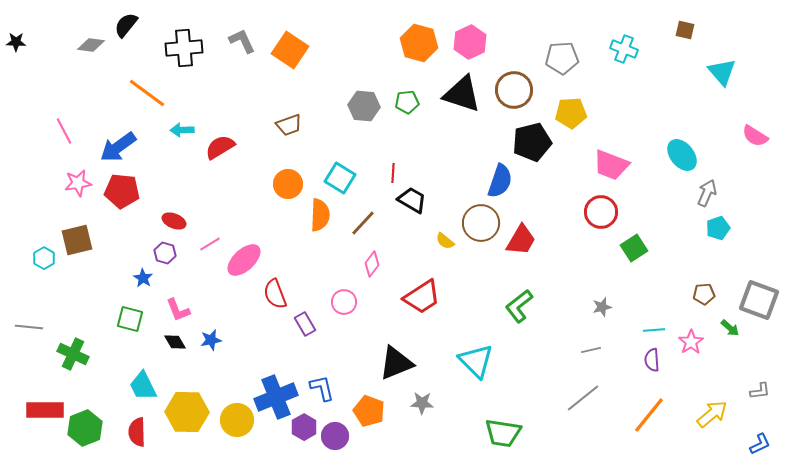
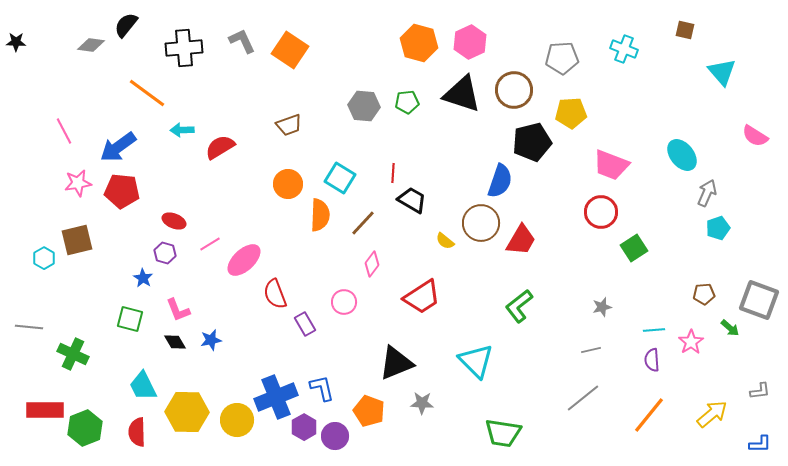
blue L-shape at (760, 444): rotated 25 degrees clockwise
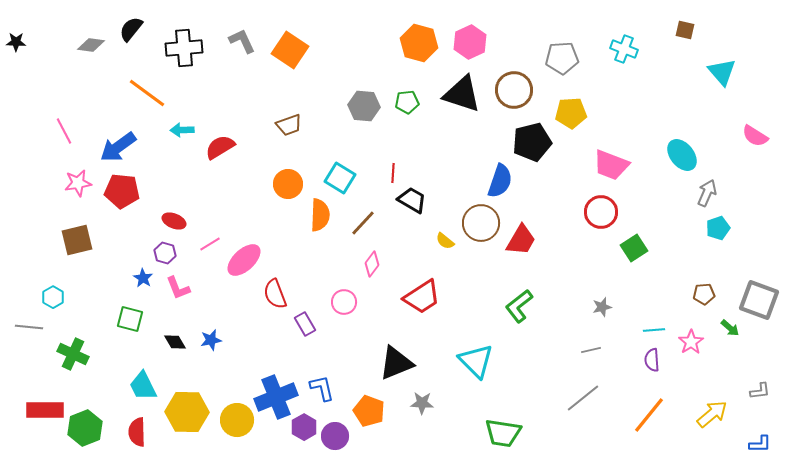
black semicircle at (126, 25): moved 5 px right, 4 px down
cyan hexagon at (44, 258): moved 9 px right, 39 px down
pink L-shape at (178, 310): moved 22 px up
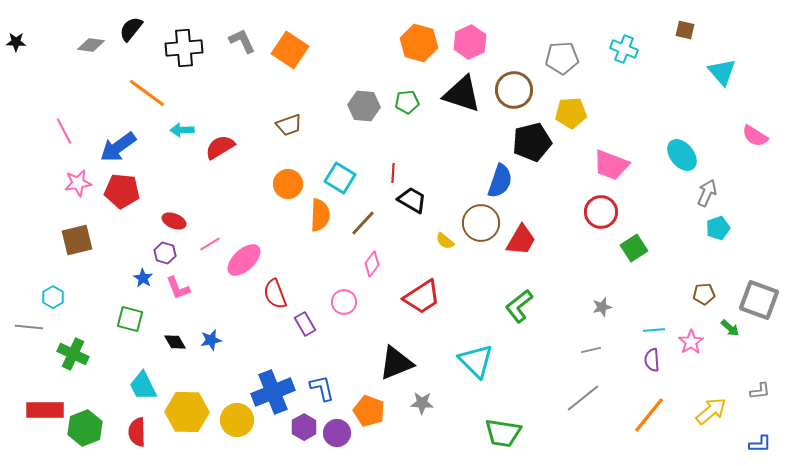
blue cross at (276, 397): moved 3 px left, 5 px up
yellow arrow at (712, 414): moved 1 px left, 3 px up
purple circle at (335, 436): moved 2 px right, 3 px up
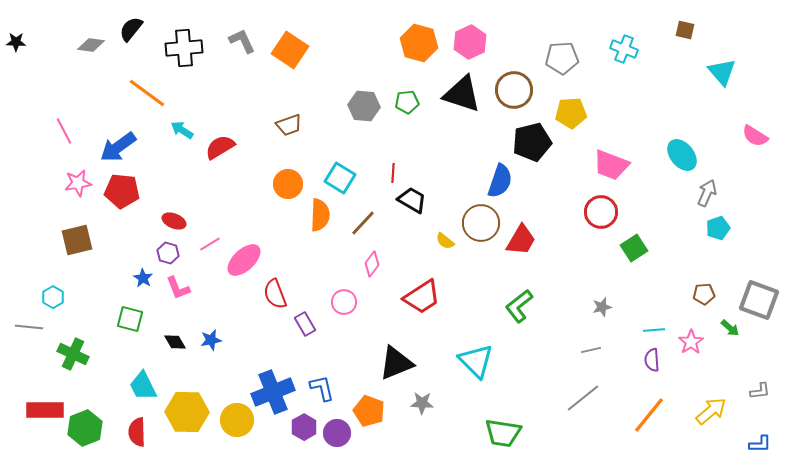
cyan arrow at (182, 130): rotated 35 degrees clockwise
purple hexagon at (165, 253): moved 3 px right
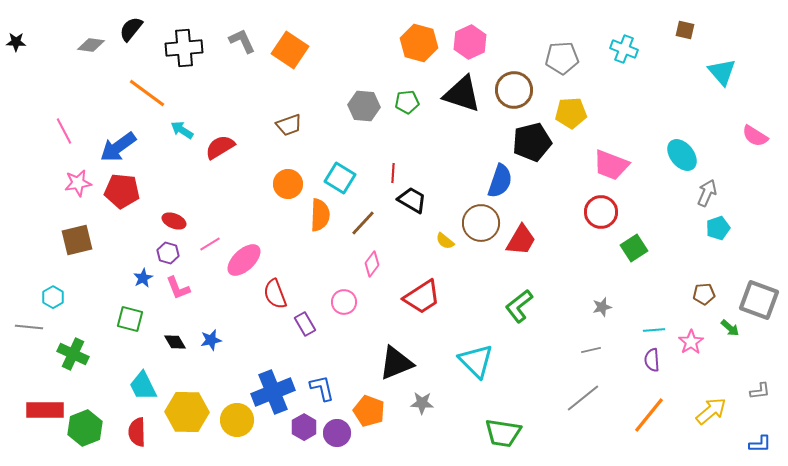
blue star at (143, 278): rotated 12 degrees clockwise
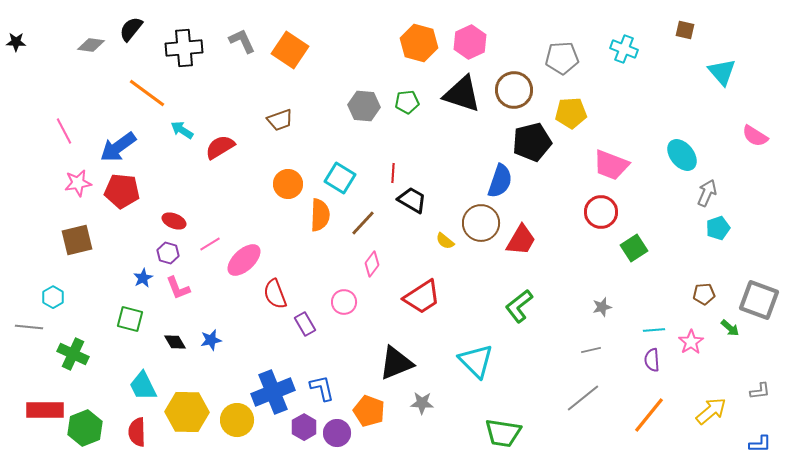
brown trapezoid at (289, 125): moved 9 px left, 5 px up
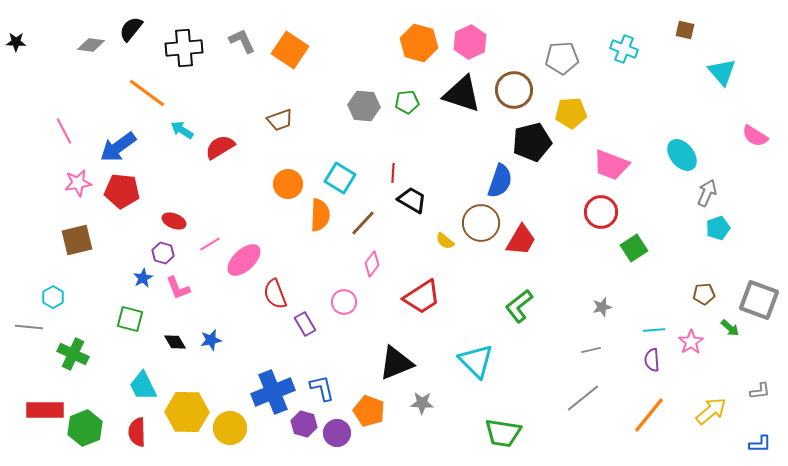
purple hexagon at (168, 253): moved 5 px left
yellow circle at (237, 420): moved 7 px left, 8 px down
purple hexagon at (304, 427): moved 3 px up; rotated 15 degrees counterclockwise
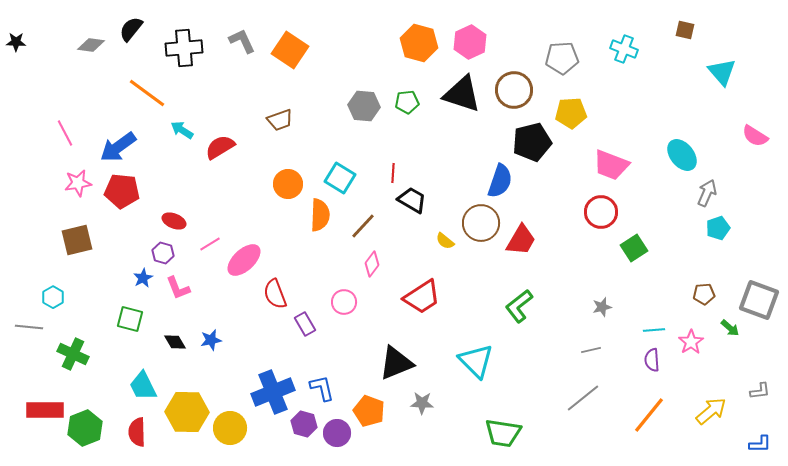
pink line at (64, 131): moved 1 px right, 2 px down
brown line at (363, 223): moved 3 px down
